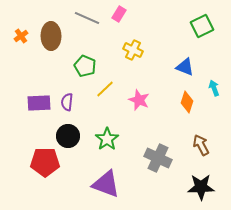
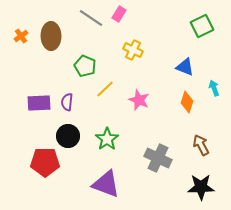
gray line: moved 4 px right; rotated 10 degrees clockwise
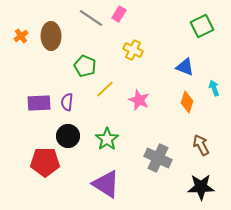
purple triangle: rotated 12 degrees clockwise
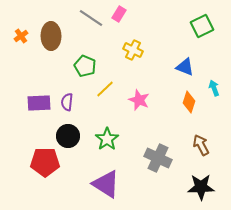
orange diamond: moved 2 px right
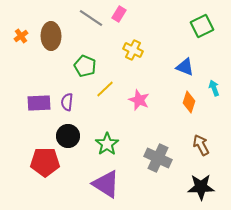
green star: moved 5 px down
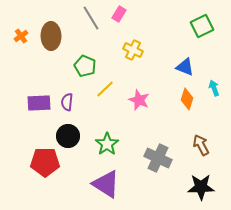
gray line: rotated 25 degrees clockwise
orange diamond: moved 2 px left, 3 px up
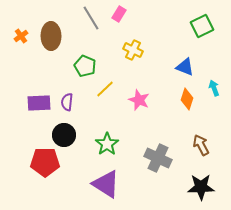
black circle: moved 4 px left, 1 px up
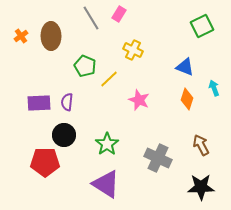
yellow line: moved 4 px right, 10 px up
